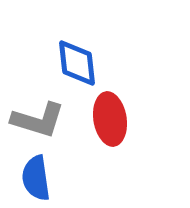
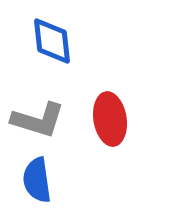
blue diamond: moved 25 px left, 22 px up
blue semicircle: moved 1 px right, 2 px down
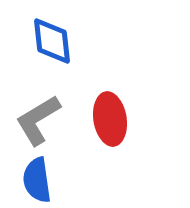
gray L-shape: rotated 132 degrees clockwise
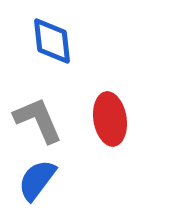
gray L-shape: rotated 98 degrees clockwise
blue semicircle: rotated 45 degrees clockwise
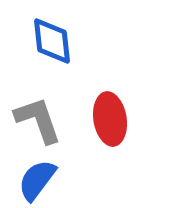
gray L-shape: rotated 4 degrees clockwise
